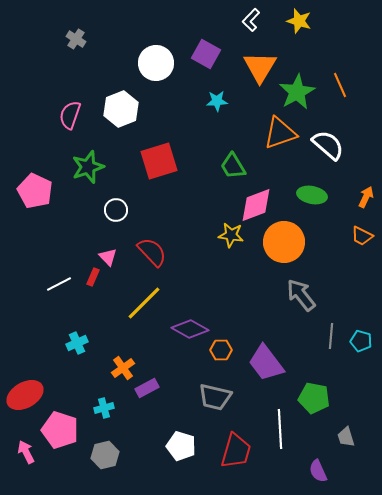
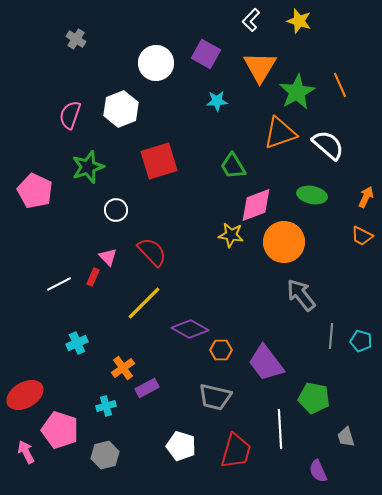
cyan cross at (104, 408): moved 2 px right, 2 px up
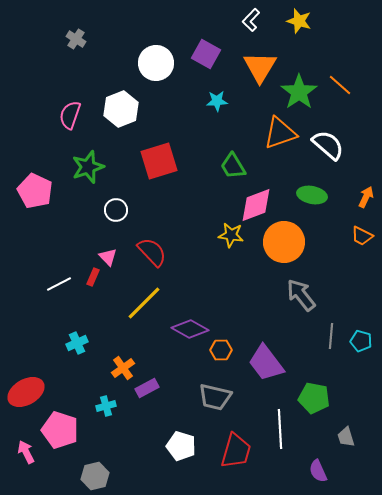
orange line at (340, 85): rotated 25 degrees counterclockwise
green star at (297, 92): moved 2 px right; rotated 6 degrees counterclockwise
red ellipse at (25, 395): moved 1 px right, 3 px up
gray hexagon at (105, 455): moved 10 px left, 21 px down
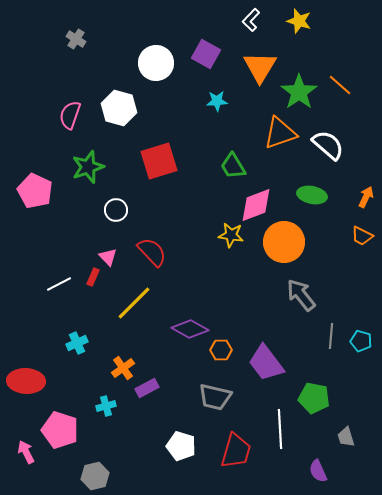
white hexagon at (121, 109): moved 2 px left, 1 px up; rotated 24 degrees counterclockwise
yellow line at (144, 303): moved 10 px left
red ellipse at (26, 392): moved 11 px up; rotated 33 degrees clockwise
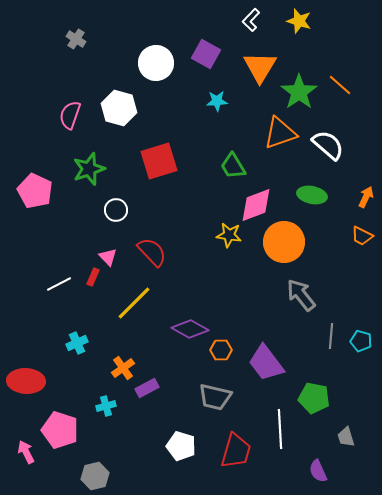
green star at (88, 167): moved 1 px right, 2 px down
yellow star at (231, 235): moved 2 px left
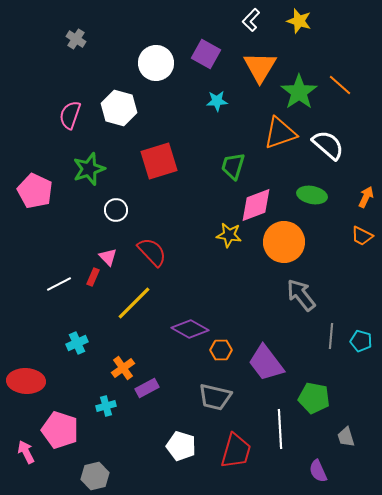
green trapezoid at (233, 166): rotated 48 degrees clockwise
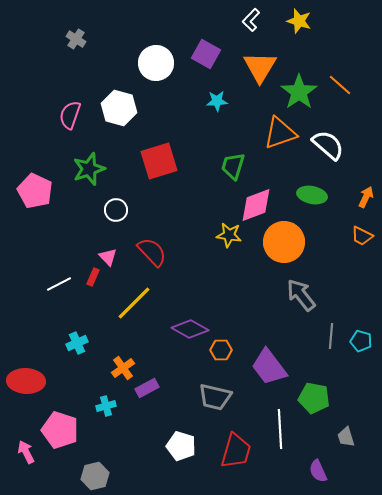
purple trapezoid at (266, 363): moved 3 px right, 4 px down
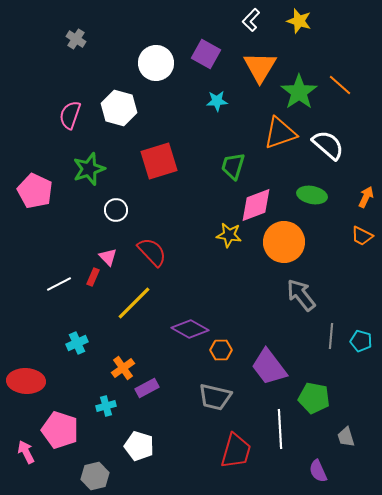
white pentagon at (181, 446): moved 42 px left
